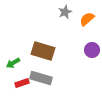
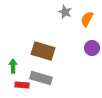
gray star: rotated 24 degrees counterclockwise
orange semicircle: rotated 21 degrees counterclockwise
purple circle: moved 2 px up
green arrow: moved 3 px down; rotated 120 degrees clockwise
red rectangle: moved 2 px down; rotated 24 degrees clockwise
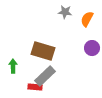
gray star: rotated 16 degrees counterclockwise
gray rectangle: moved 4 px right, 2 px up; rotated 60 degrees counterclockwise
red rectangle: moved 13 px right, 2 px down
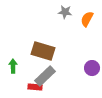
purple circle: moved 20 px down
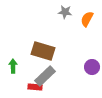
purple circle: moved 1 px up
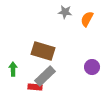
green arrow: moved 3 px down
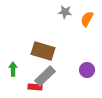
purple circle: moved 5 px left, 3 px down
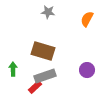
gray star: moved 17 px left
gray rectangle: rotated 25 degrees clockwise
red rectangle: rotated 48 degrees counterclockwise
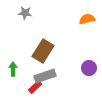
gray star: moved 23 px left, 1 px down
orange semicircle: rotated 49 degrees clockwise
brown rectangle: rotated 75 degrees counterclockwise
purple circle: moved 2 px right, 2 px up
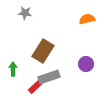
purple circle: moved 3 px left, 4 px up
gray rectangle: moved 4 px right, 1 px down
